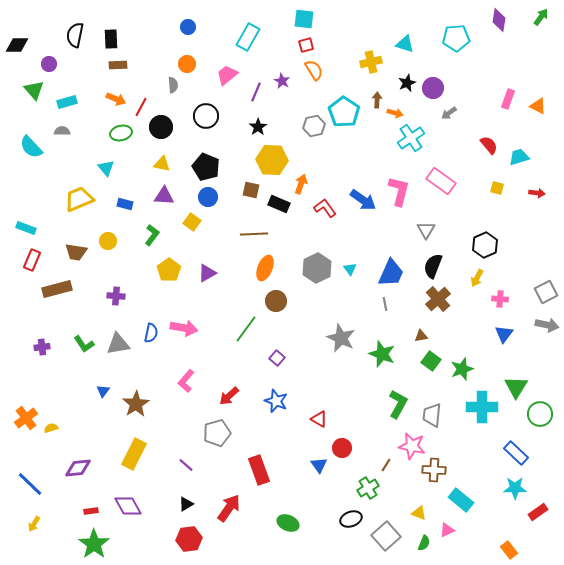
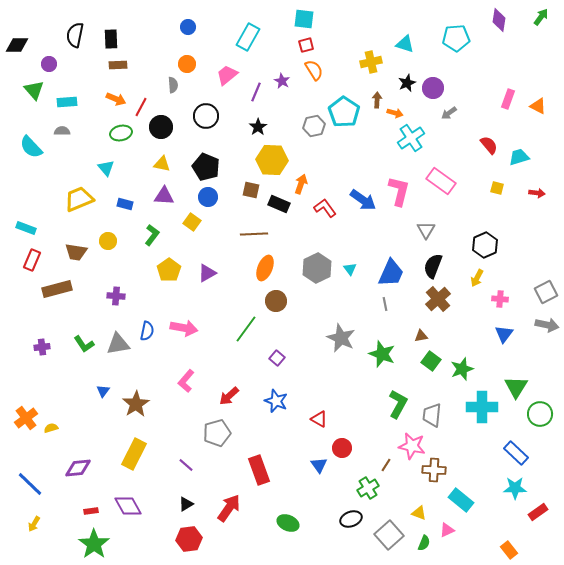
cyan rectangle at (67, 102): rotated 12 degrees clockwise
blue semicircle at (151, 333): moved 4 px left, 2 px up
gray square at (386, 536): moved 3 px right, 1 px up
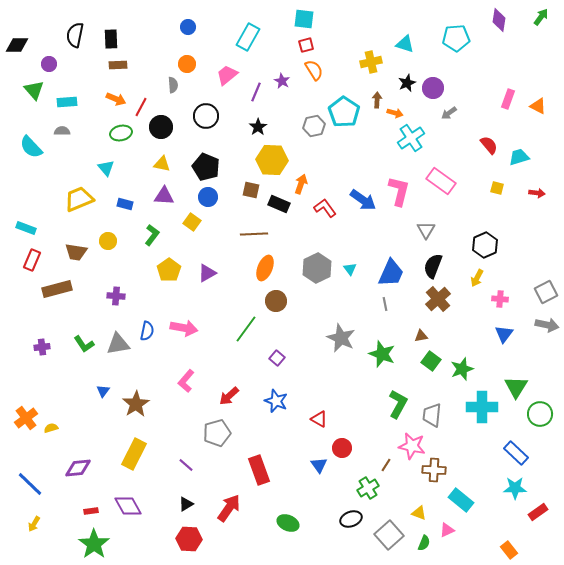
red hexagon at (189, 539): rotated 10 degrees clockwise
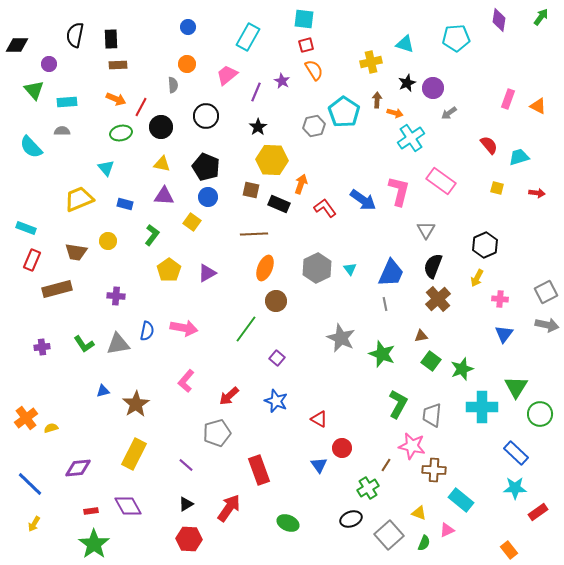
blue triangle at (103, 391): rotated 40 degrees clockwise
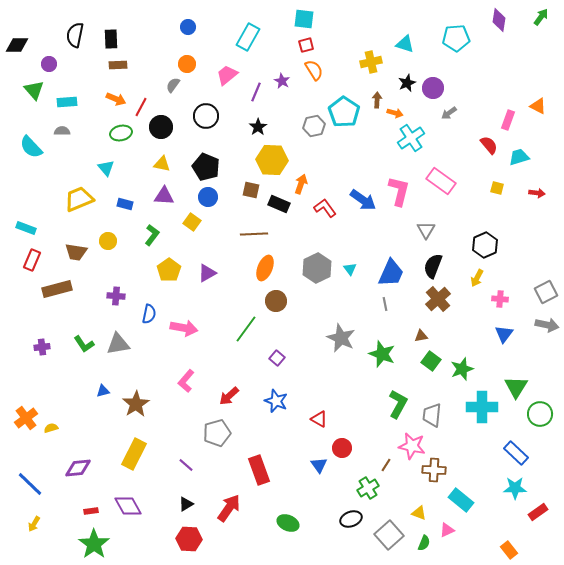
gray semicircle at (173, 85): rotated 140 degrees counterclockwise
pink rectangle at (508, 99): moved 21 px down
blue semicircle at (147, 331): moved 2 px right, 17 px up
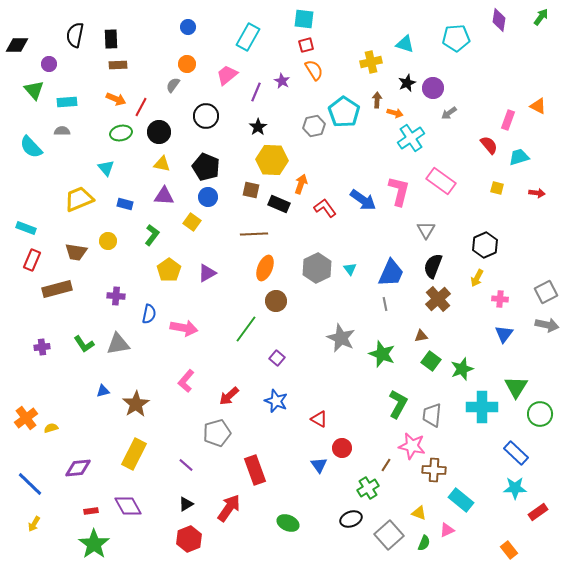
black circle at (161, 127): moved 2 px left, 5 px down
red rectangle at (259, 470): moved 4 px left
red hexagon at (189, 539): rotated 25 degrees counterclockwise
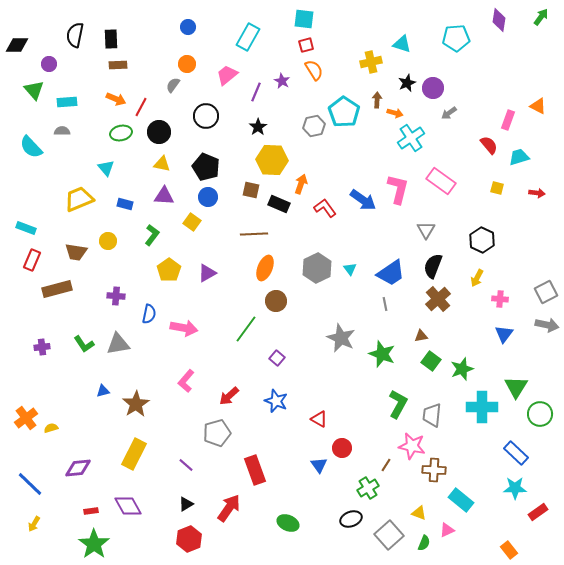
cyan triangle at (405, 44): moved 3 px left
pink L-shape at (399, 191): moved 1 px left, 2 px up
black hexagon at (485, 245): moved 3 px left, 5 px up; rotated 10 degrees counterclockwise
blue trapezoid at (391, 273): rotated 32 degrees clockwise
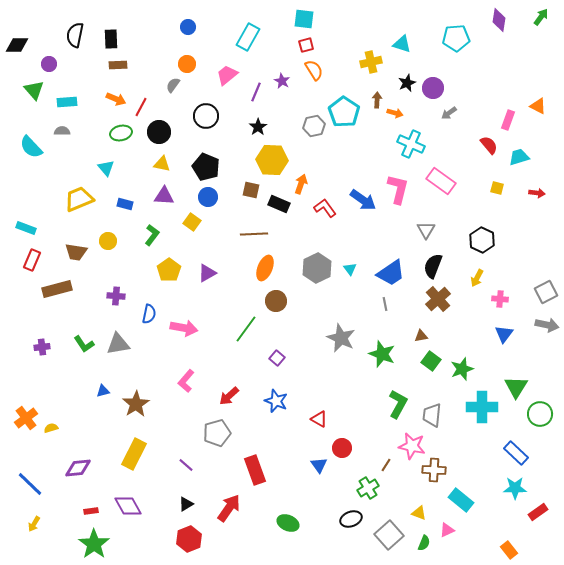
cyan cross at (411, 138): moved 6 px down; rotated 32 degrees counterclockwise
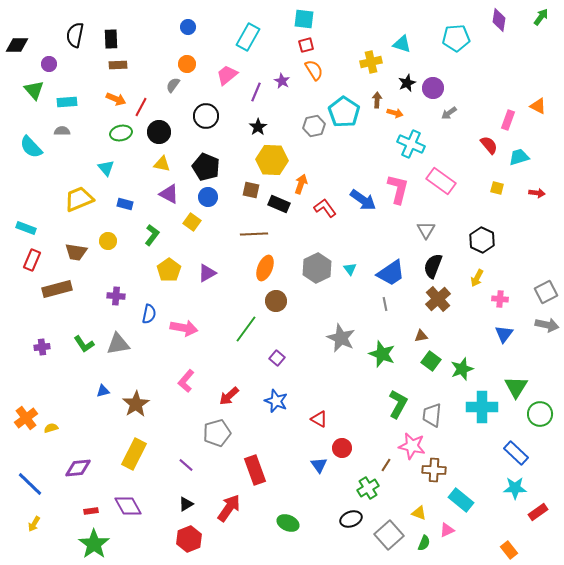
purple triangle at (164, 196): moved 5 px right, 2 px up; rotated 25 degrees clockwise
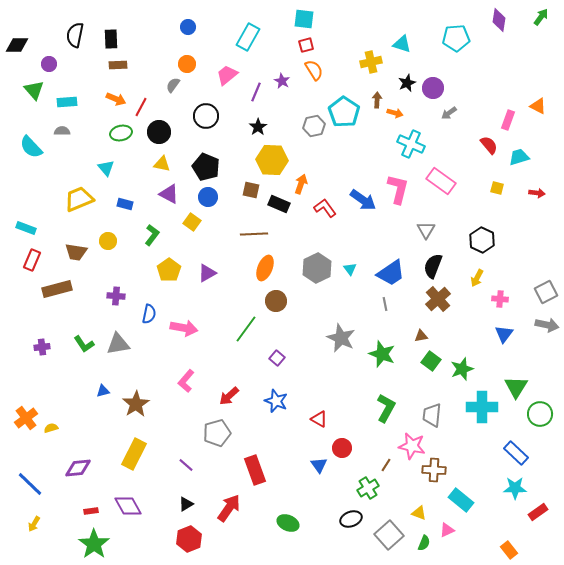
green L-shape at (398, 404): moved 12 px left, 4 px down
